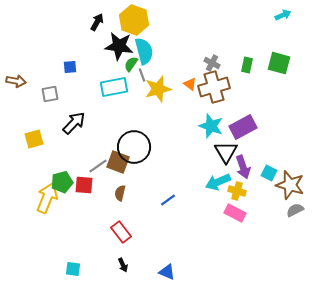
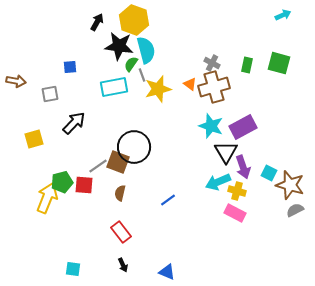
cyan semicircle at (144, 51): moved 2 px right, 1 px up
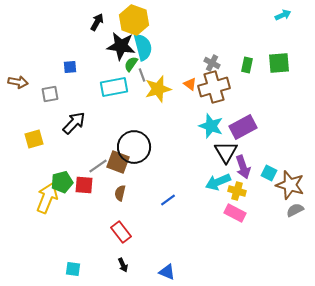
black star at (119, 46): moved 2 px right
cyan semicircle at (146, 50): moved 3 px left, 3 px up
green square at (279, 63): rotated 20 degrees counterclockwise
brown arrow at (16, 81): moved 2 px right, 1 px down
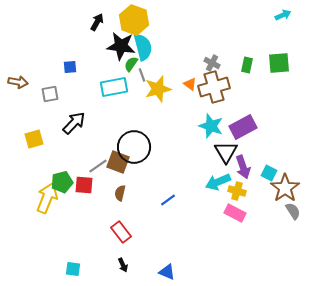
brown star at (290, 185): moved 5 px left, 3 px down; rotated 20 degrees clockwise
gray semicircle at (295, 210): moved 2 px left, 1 px down; rotated 84 degrees clockwise
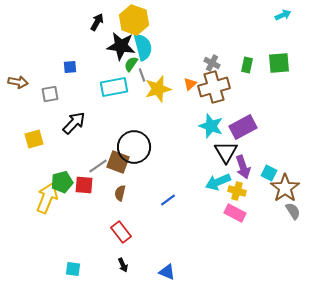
orange triangle at (190, 84): rotated 40 degrees clockwise
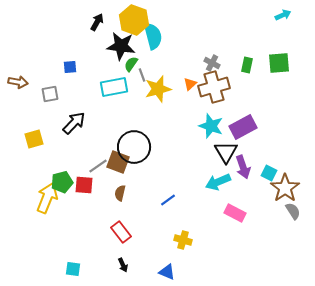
cyan semicircle at (143, 47): moved 10 px right, 11 px up
yellow cross at (237, 191): moved 54 px left, 49 px down
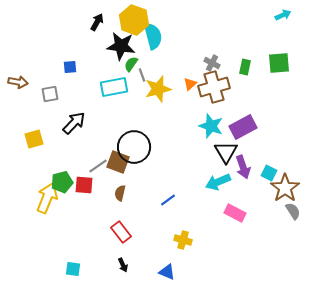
green rectangle at (247, 65): moved 2 px left, 2 px down
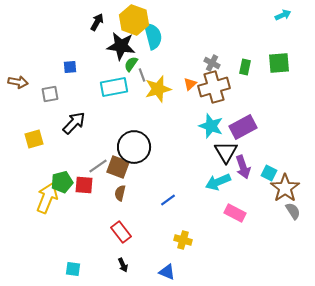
brown square at (118, 162): moved 5 px down
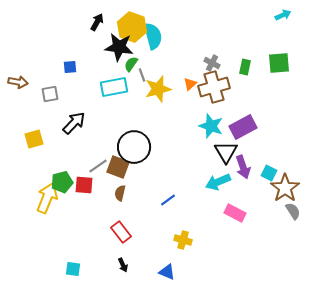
yellow hexagon at (134, 20): moved 2 px left, 7 px down
black star at (121, 46): moved 2 px left, 1 px down
